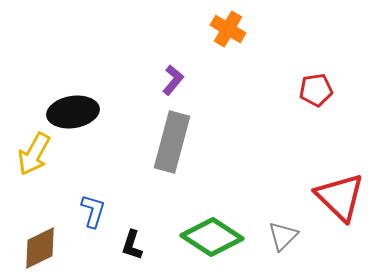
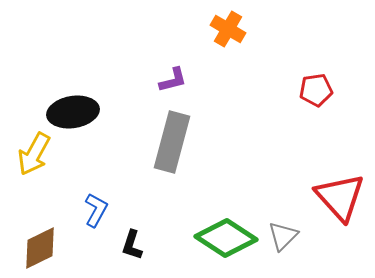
purple L-shape: rotated 36 degrees clockwise
red triangle: rotated 4 degrees clockwise
blue L-shape: moved 3 px right, 1 px up; rotated 12 degrees clockwise
green diamond: moved 14 px right, 1 px down
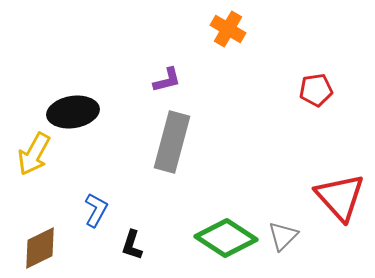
purple L-shape: moved 6 px left
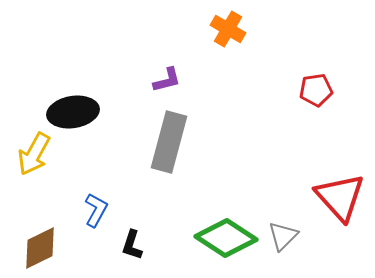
gray rectangle: moved 3 px left
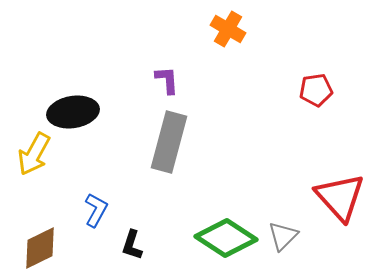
purple L-shape: rotated 80 degrees counterclockwise
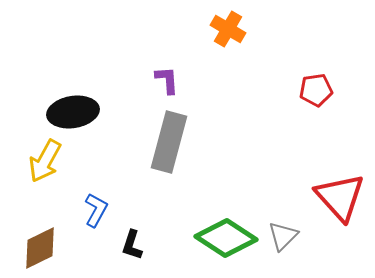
yellow arrow: moved 11 px right, 7 px down
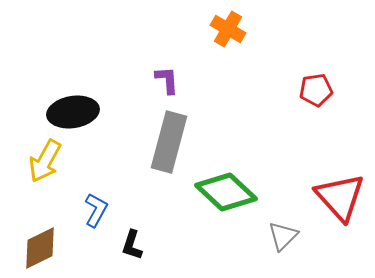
green diamond: moved 46 px up; rotated 10 degrees clockwise
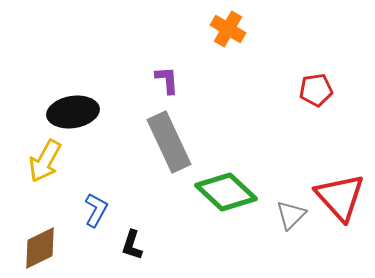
gray rectangle: rotated 40 degrees counterclockwise
gray triangle: moved 8 px right, 21 px up
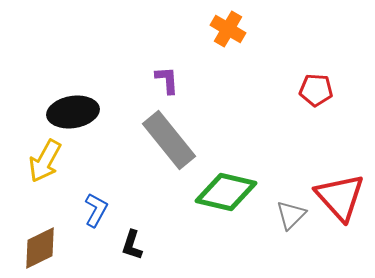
red pentagon: rotated 12 degrees clockwise
gray rectangle: moved 2 px up; rotated 14 degrees counterclockwise
green diamond: rotated 30 degrees counterclockwise
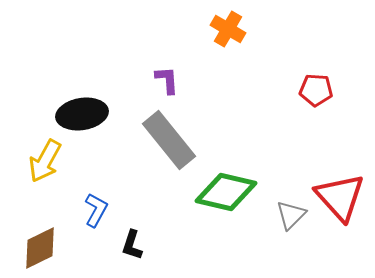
black ellipse: moved 9 px right, 2 px down
